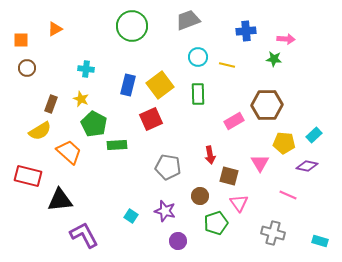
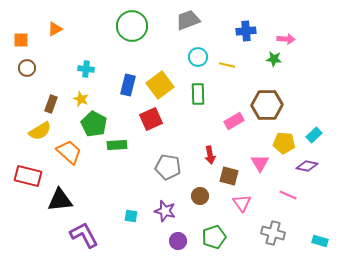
pink triangle at (239, 203): moved 3 px right
cyan square at (131, 216): rotated 24 degrees counterclockwise
green pentagon at (216, 223): moved 2 px left, 14 px down
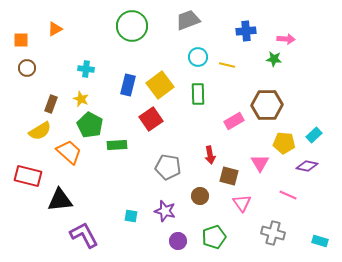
red square at (151, 119): rotated 10 degrees counterclockwise
green pentagon at (94, 124): moved 4 px left, 1 px down
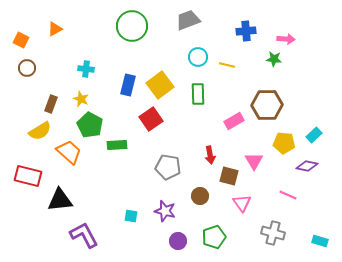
orange square at (21, 40): rotated 28 degrees clockwise
pink triangle at (260, 163): moved 6 px left, 2 px up
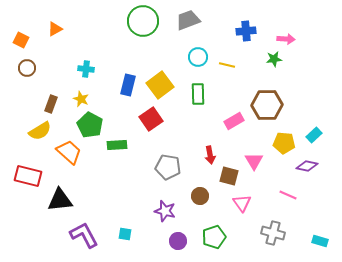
green circle at (132, 26): moved 11 px right, 5 px up
green star at (274, 59): rotated 14 degrees counterclockwise
cyan square at (131, 216): moved 6 px left, 18 px down
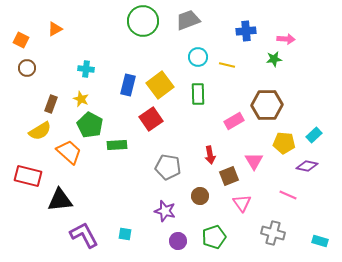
brown square at (229, 176): rotated 36 degrees counterclockwise
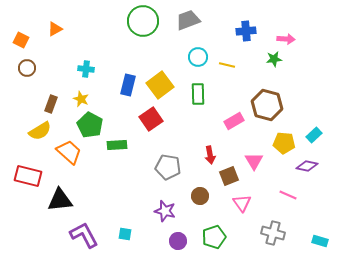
brown hexagon at (267, 105): rotated 16 degrees clockwise
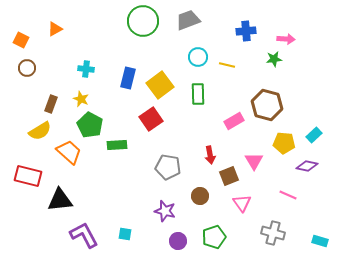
blue rectangle at (128, 85): moved 7 px up
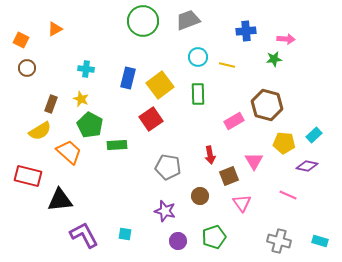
gray cross at (273, 233): moved 6 px right, 8 px down
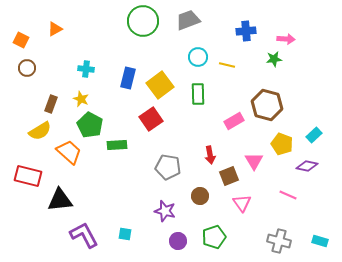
yellow pentagon at (284, 143): moved 2 px left, 1 px down; rotated 15 degrees clockwise
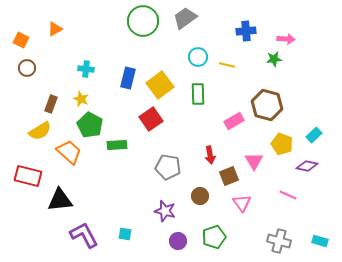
gray trapezoid at (188, 20): moved 3 px left, 2 px up; rotated 15 degrees counterclockwise
